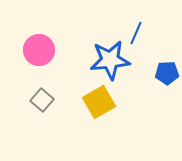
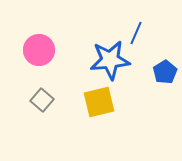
blue pentagon: moved 2 px left, 1 px up; rotated 30 degrees counterclockwise
yellow square: rotated 16 degrees clockwise
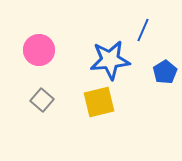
blue line: moved 7 px right, 3 px up
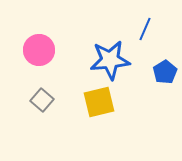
blue line: moved 2 px right, 1 px up
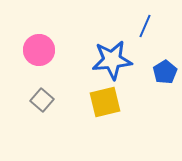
blue line: moved 3 px up
blue star: moved 2 px right
yellow square: moved 6 px right
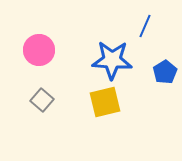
blue star: rotated 9 degrees clockwise
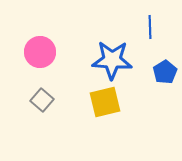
blue line: moved 5 px right, 1 px down; rotated 25 degrees counterclockwise
pink circle: moved 1 px right, 2 px down
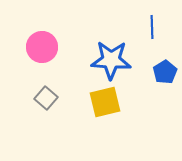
blue line: moved 2 px right
pink circle: moved 2 px right, 5 px up
blue star: moved 1 px left
gray square: moved 4 px right, 2 px up
